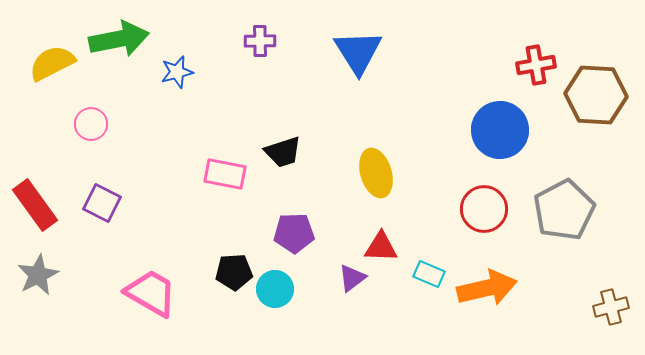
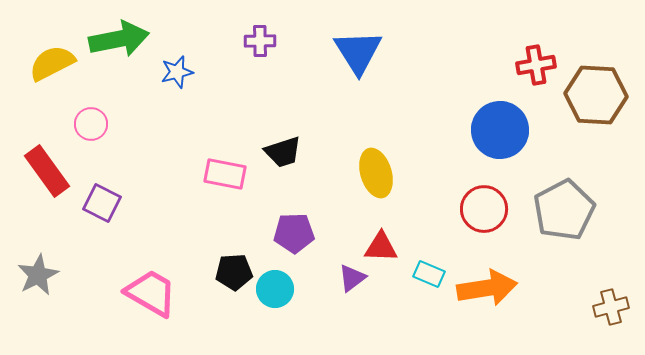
red rectangle: moved 12 px right, 34 px up
orange arrow: rotated 4 degrees clockwise
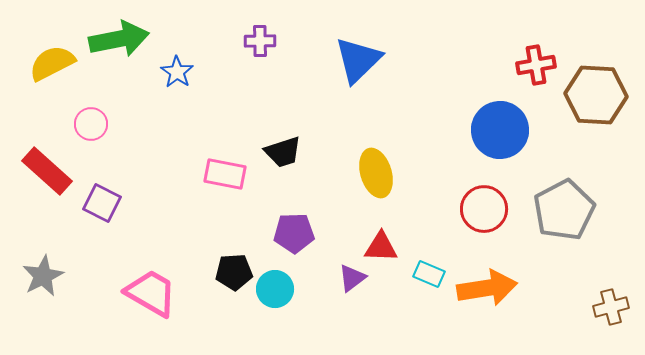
blue triangle: moved 8 px down; rotated 18 degrees clockwise
blue star: rotated 24 degrees counterclockwise
red rectangle: rotated 12 degrees counterclockwise
gray star: moved 5 px right, 1 px down
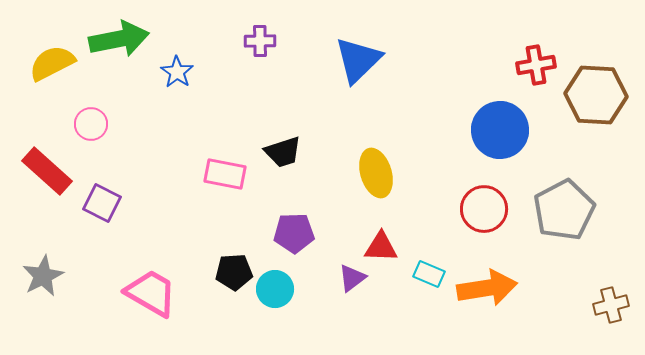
brown cross: moved 2 px up
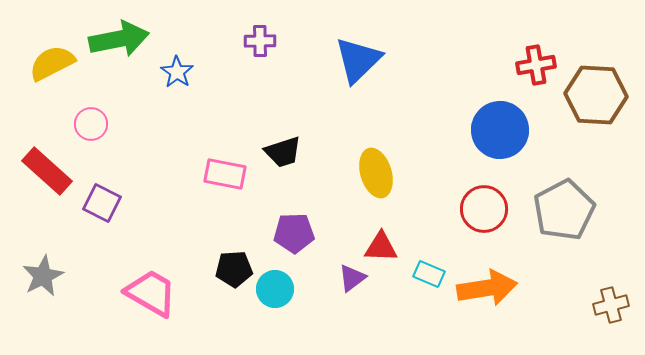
black pentagon: moved 3 px up
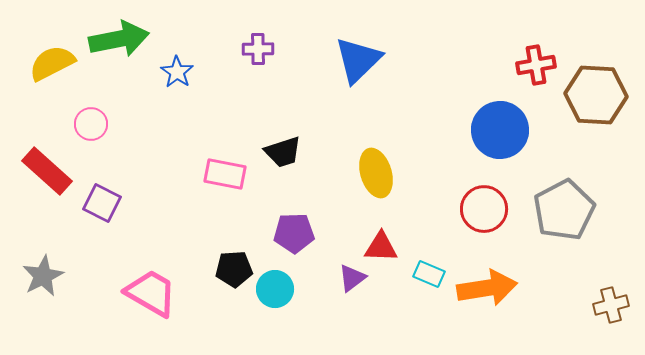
purple cross: moved 2 px left, 8 px down
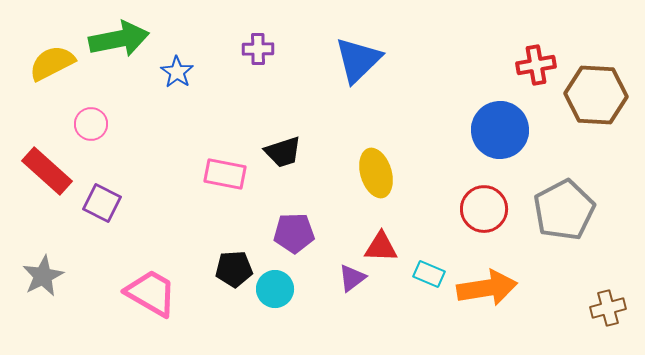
brown cross: moved 3 px left, 3 px down
